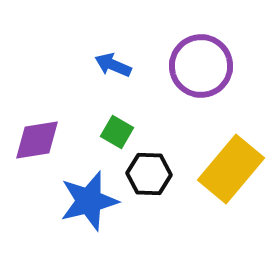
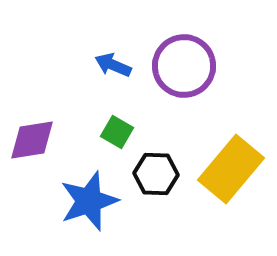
purple circle: moved 17 px left
purple diamond: moved 5 px left
black hexagon: moved 7 px right
blue star: rotated 4 degrees counterclockwise
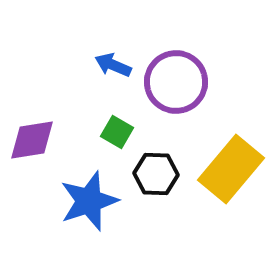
purple circle: moved 8 px left, 16 px down
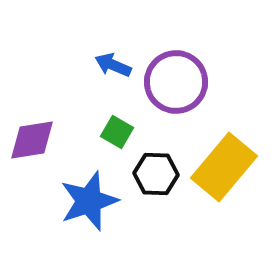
yellow rectangle: moved 7 px left, 2 px up
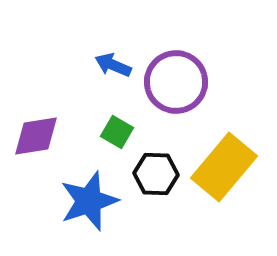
purple diamond: moved 4 px right, 4 px up
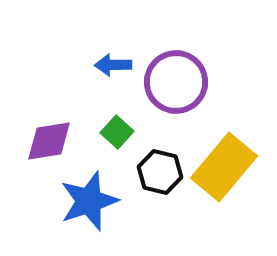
blue arrow: rotated 24 degrees counterclockwise
green square: rotated 12 degrees clockwise
purple diamond: moved 13 px right, 5 px down
black hexagon: moved 4 px right, 2 px up; rotated 12 degrees clockwise
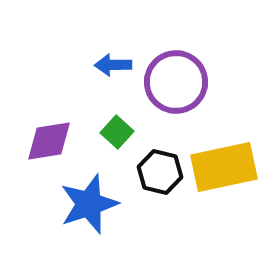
yellow rectangle: rotated 38 degrees clockwise
blue star: moved 3 px down
